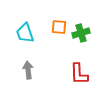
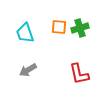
green cross: moved 1 px left, 5 px up
gray arrow: rotated 114 degrees counterclockwise
red L-shape: rotated 10 degrees counterclockwise
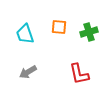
green cross: moved 9 px right, 4 px down
cyan trapezoid: moved 1 px down
gray arrow: moved 2 px down
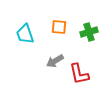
gray arrow: moved 27 px right, 11 px up
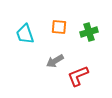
red L-shape: moved 1 px left, 2 px down; rotated 80 degrees clockwise
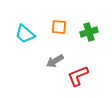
cyan trapezoid: rotated 30 degrees counterclockwise
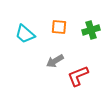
green cross: moved 2 px right, 2 px up
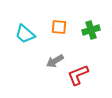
red L-shape: moved 1 px up
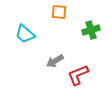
orange square: moved 15 px up
